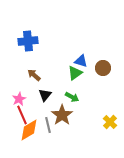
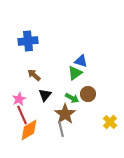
brown circle: moved 15 px left, 26 px down
green arrow: moved 1 px down
brown star: moved 3 px right, 1 px up
gray line: moved 13 px right, 4 px down
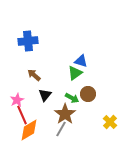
pink star: moved 2 px left, 1 px down
gray line: rotated 42 degrees clockwise
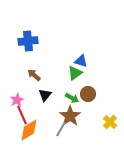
brown star: moved 5 px right, 2 px down
